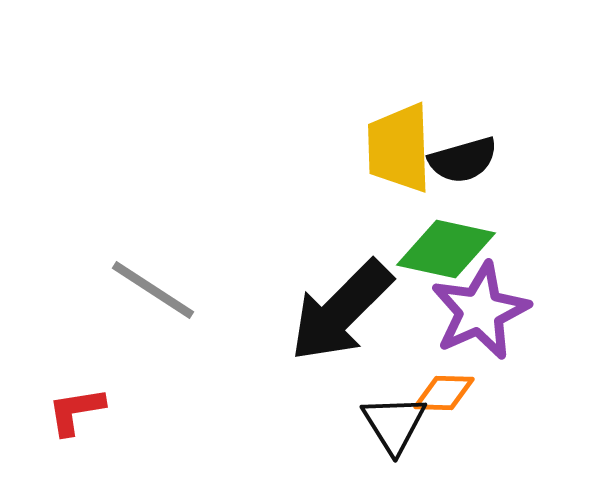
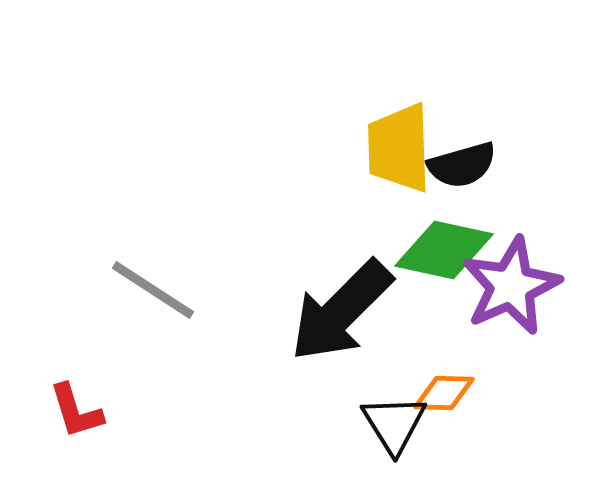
black semicircle: moved 1 px left, 5 px down
green diamond: moved 2 px left, 1 px down
purple star: moved 31 px right, 25 px up
red L-shape: rotated 98 degrees counterclockwise
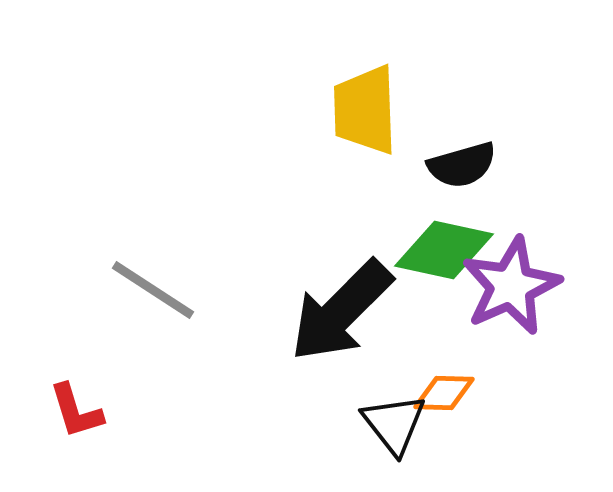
yellow trapezoid: moved 34 px left, 38 px up
black triangle: rotated 6 degrees counterclockwise
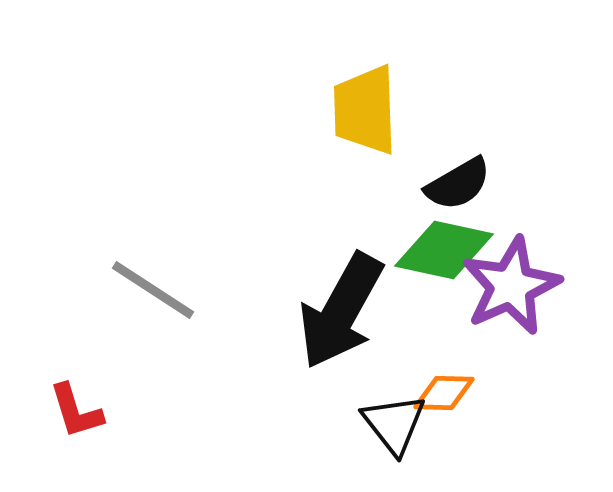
black semicircle: moved 4 px left, 19 px down; rotated 14 degrees counterclockwise
black arrow: rotated 16 degrees counterclockwise
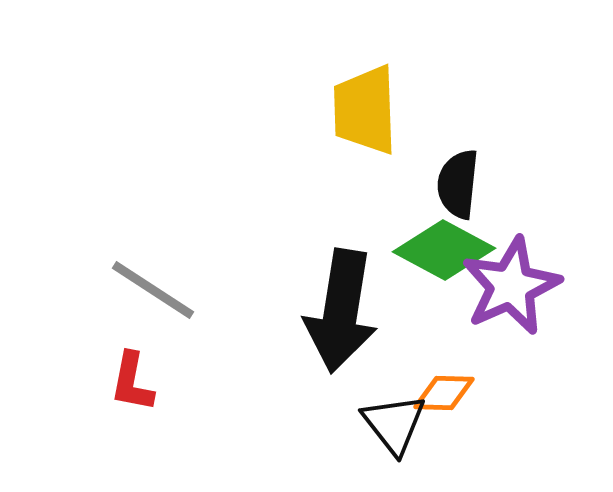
black semicircle: rotated 126 degrees clockwise
green diamond: rotated 16 degrees clockwise
black arrow: rotated 20 degrees counterclockwise
red L-shape: moved 56 px right, 29 px up; rotated 28 degrees clockwise
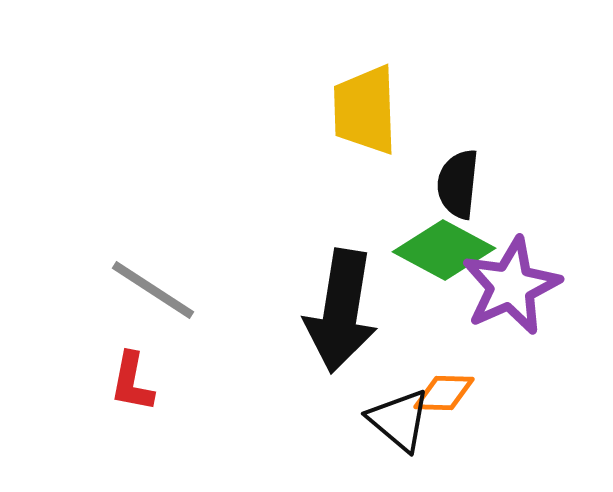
black triangle: moved 5 px right, 4 px up; rotated 12 degrees counterclockwise
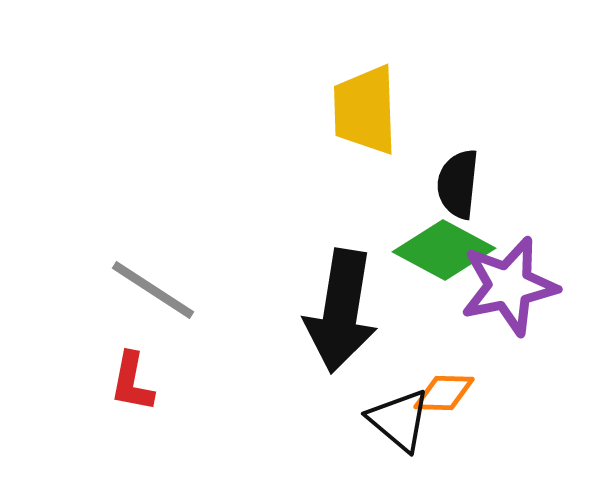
purple star: moved 2 px left; rotated 12 degrees clockwise
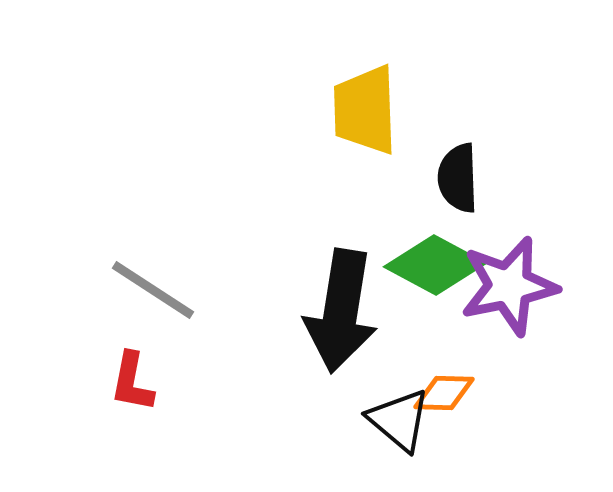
black semicircle: moved 6 px up; rotated 8 degrees counterclockwise
green diamond: moved 9 px left, 15 px down
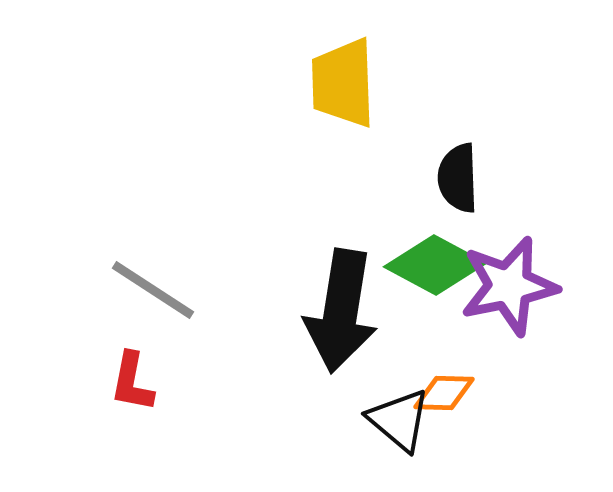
yellow trapezoid: moved 22 px left, 27 px up
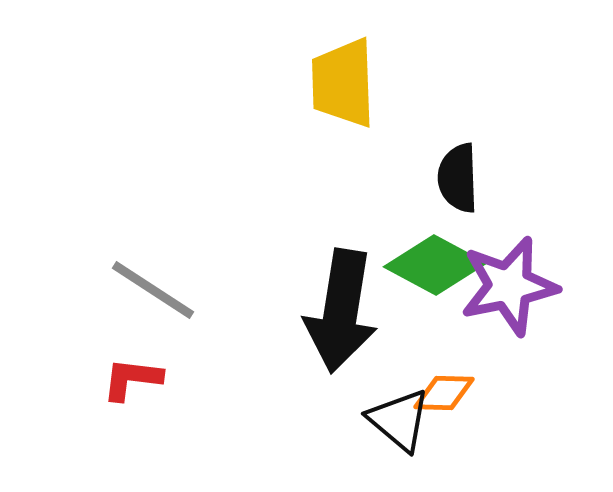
red L-shape: moved 3 px up; rotated 86 degrees clockwise
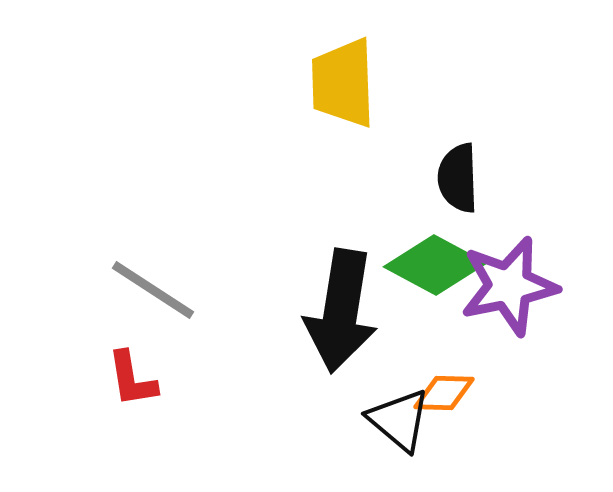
red L-shape: rotated 106 degrees counterclockwise
